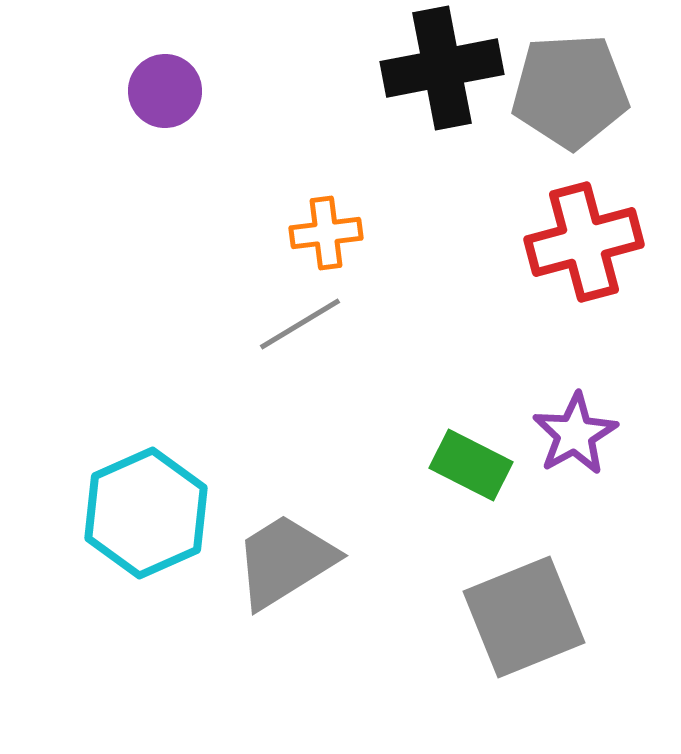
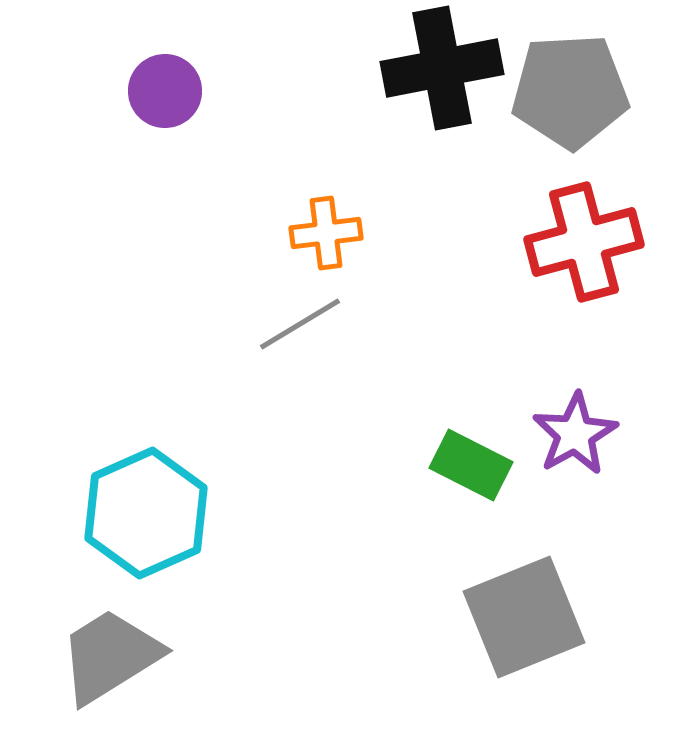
gray trapezoid: moved 175 px left, 95 px down
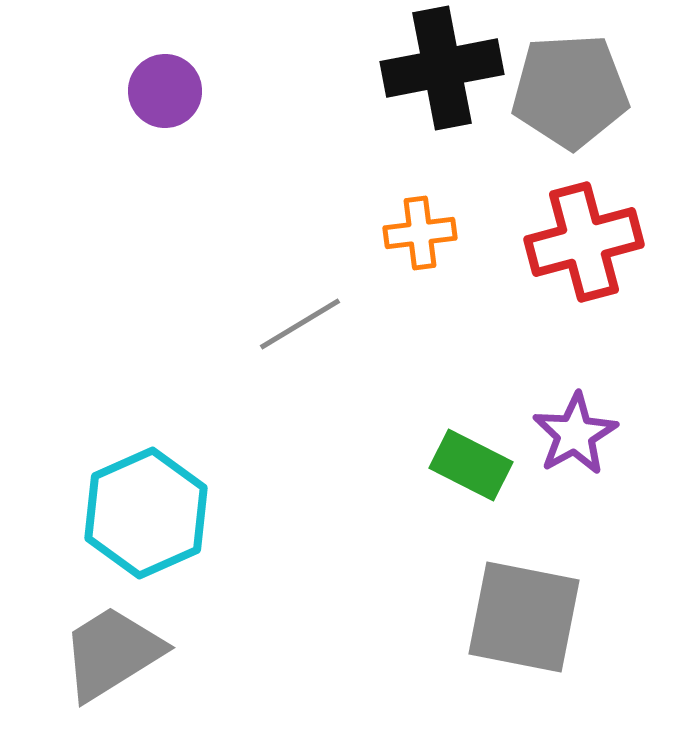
orange cross: moved 94 px right
gray square: rotated 33 degrees clockwise
gray trapezoid: moved 2 px right, 3 px up
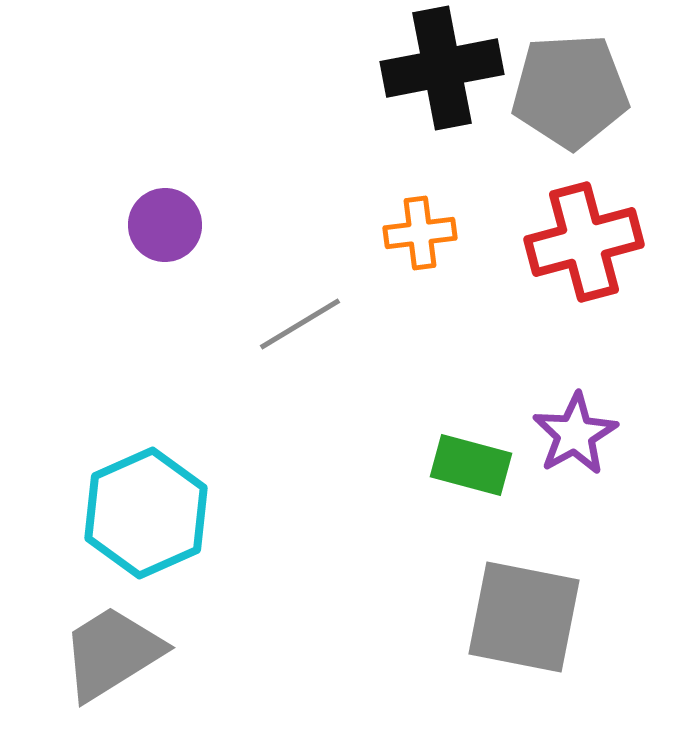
purple circle: moved 134 px down
green rectangle: rotated 12 degrees counterclockwise
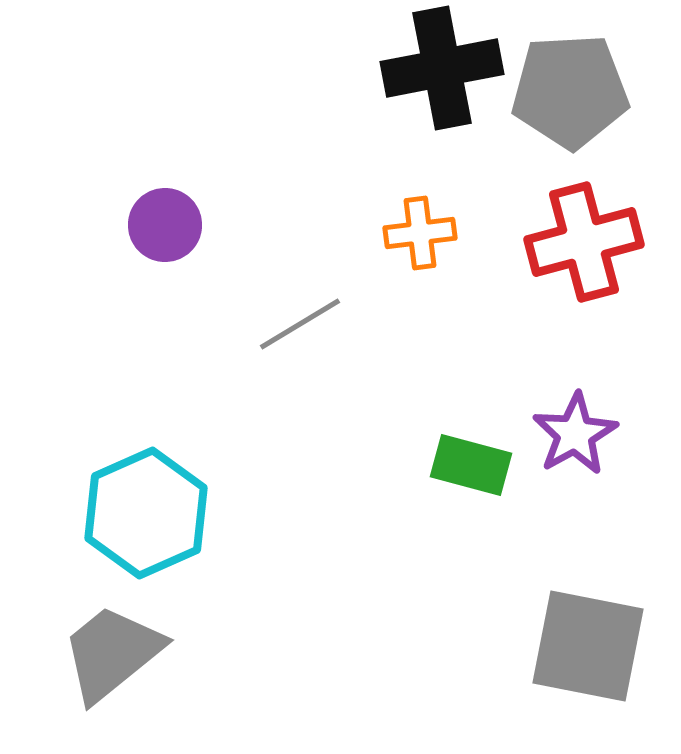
gray square: moved 64 px right, 29 px down
gray trapezoid: rotated 7 degrees counterclockwise
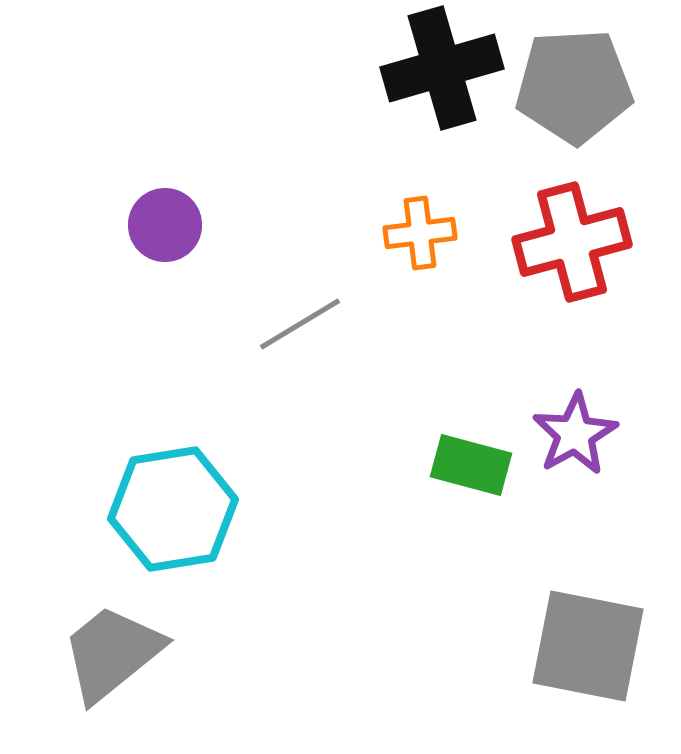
black cross: rotated 5 degrees counterclockwise
gray pentagon: moved 4 px right, 5 px up
red cross: moved 12 px left
cyan hexagon: moved 27 px right, 4 px up; rotated 15 degrees clockwise
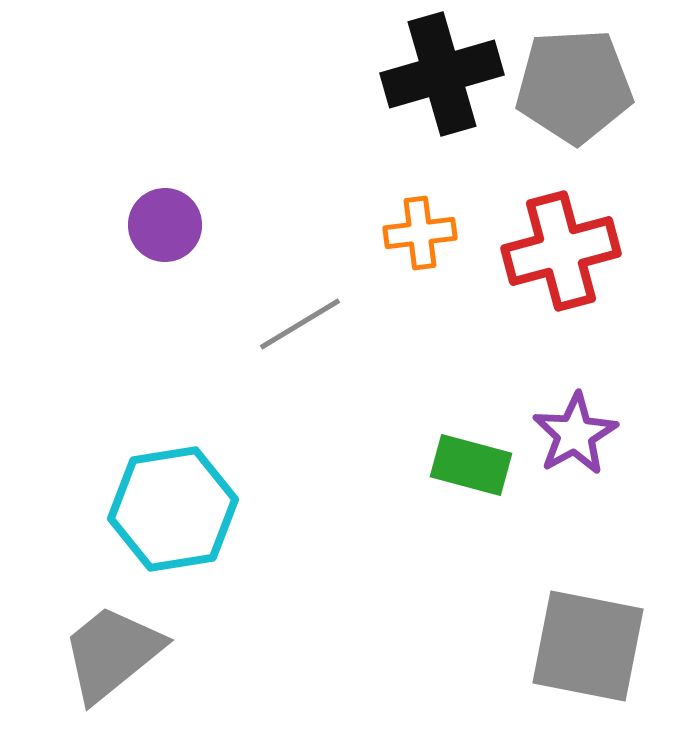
black cross: moved 6 px down
red cross: moved 11 px left, 9 px down
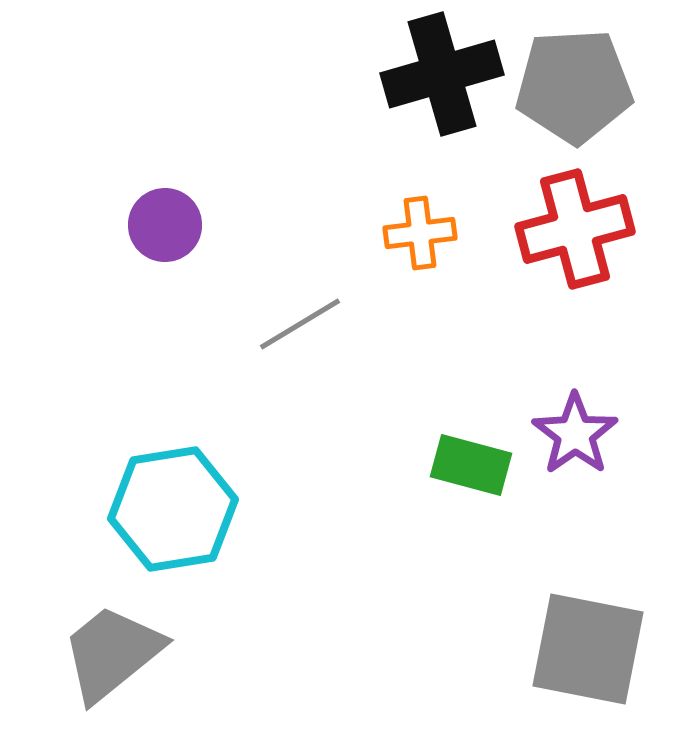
red cross: moved 14 px right, 22 px up
purple star: rotated 6 degrees counterclockwise
gray square: moved 3 px down
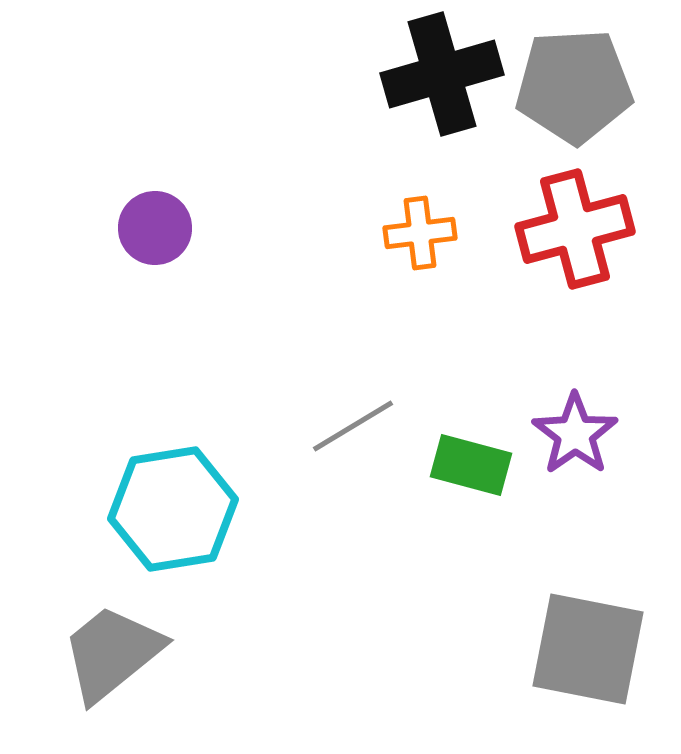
purple circle: moved 10 px left, 3 px down
gray line: moved 53 px right, 102 px down
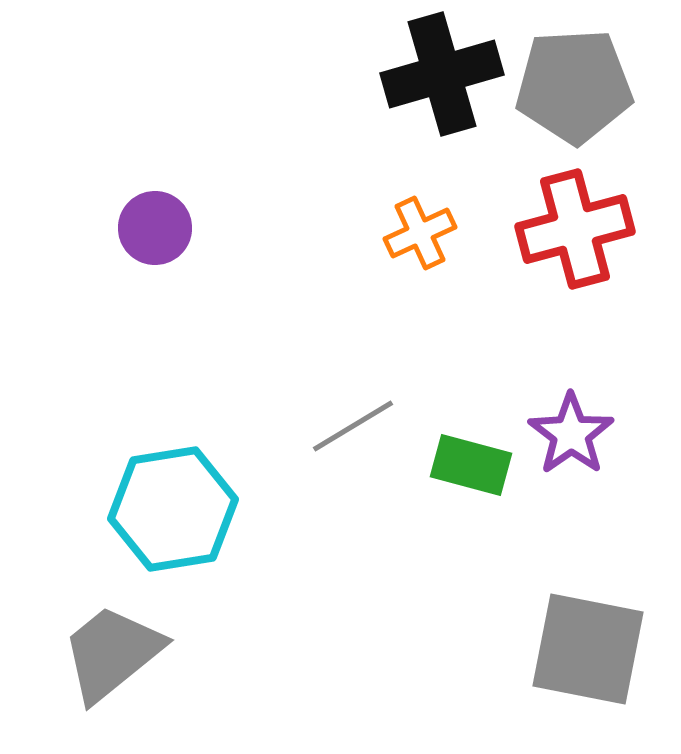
orange cross: rotated 18 degrees counterclockwise
purple star: moved 4 px left
